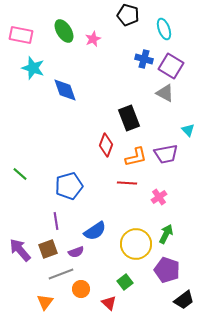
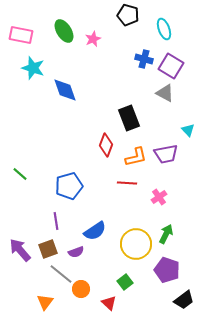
gray line: rotated 60 degrees clockwise
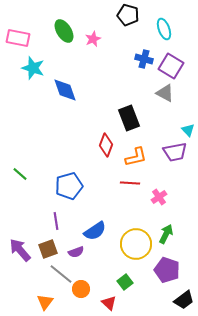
pink rectangle: moved 3 px left, 3 px down
purple trapezoid: moved 9 px right, 2 px up
red line: moved 3 px right
